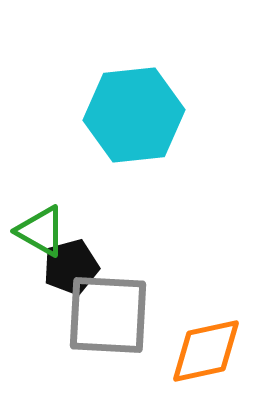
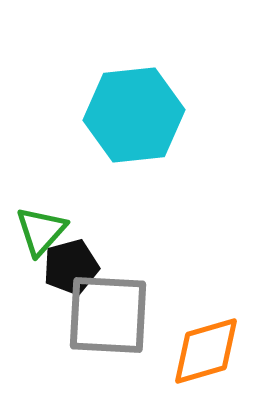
green triangle: rotated 42 degrees clockwise
orange diamond: rotated 4 degrees counterclockwise
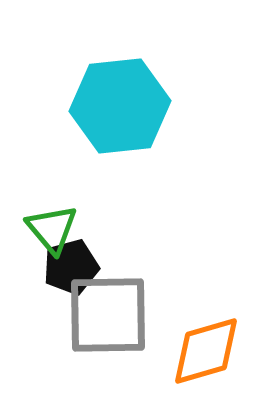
cyan hexagon: moved 14 px left, 9 px up
green triangle: moved 11 px right, 2 px up; rotated 22 degrees counterclockwise
gray square: rotated 4 degrees counterclockwise
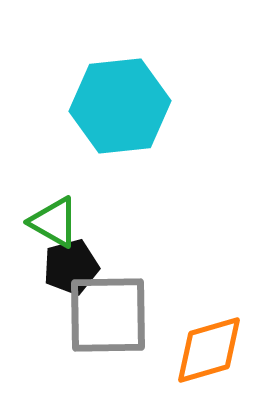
green triangle: moved 2 px right, 7 px up; rotated 20 degrees counterclockwise
orange diamond: moved 3 px right, 1 px up
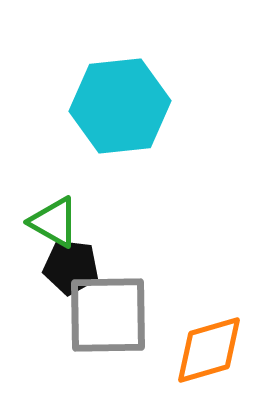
black pentagon: rotated 22 degrees clockwise
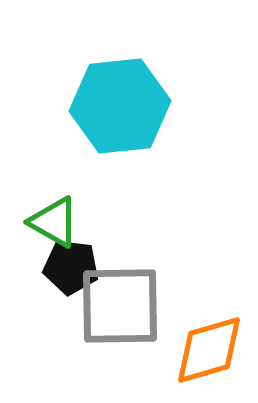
gray square: moved 12 px right, 9 px up
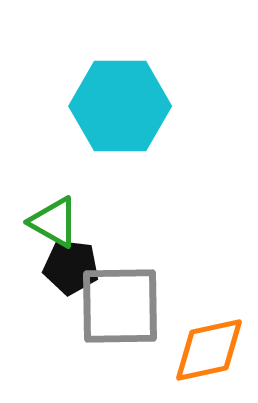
cyan hexagon: rotated 6 degrees clockwise
orange diamond: rotated 4 degrees clockwise
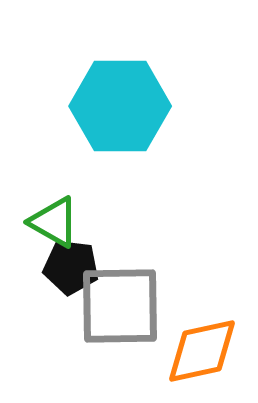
orange diamond: moved 7 px left, 1 px down
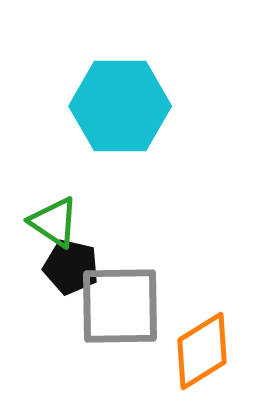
green triangle: rotated 4 degrees clockwise
black pentagon: rotated 6 degrees clockwise
orange diamond: rotated 20 degrees counterclockwise
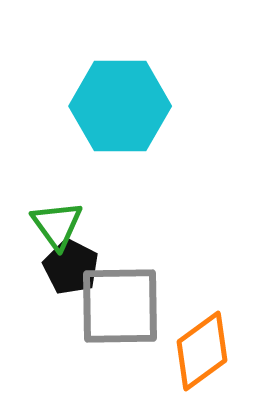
green triangle: moved 3 px right, 3 px down; rotated 20 degrees clockwise
black pentagon: rotated 14 degrees clockwise
orange diamond: rotated 4 degrees counterclockwise
